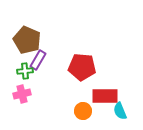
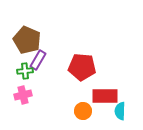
pink cross: moved 1 px right, 1 px down
cyan semicircle: rotated 24 degrees clockwise
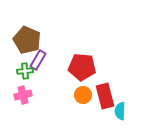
red rectangle: rotated 75 degrees clockwise
orange circle: moved 16 px up
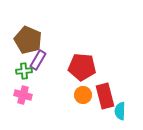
brown pentagon: moved 1 px right
green cross: moved 1 px left
pink cross: rotated 30 degrees clockwise
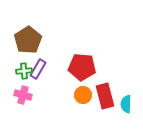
brown pentagon: rotated 16 degrees clockwise
purple rectangle: moved 9 px down
cyan semicircle: moved 6 px right, 7 px up
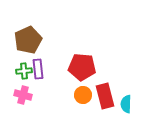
brown pentagon: rotated 8 degrees clockwise
purple rectangle: rotated 36 degrees counterclockwise
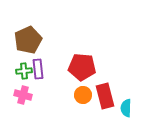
cyan semicircle: moved 4 px down
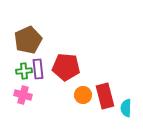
red pentagon: moved 16 px left
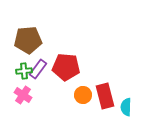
brown pentagon: rotated 20 degrees clockwise
purple rectangle: rotated 42 degrees clockwise
pink cross: rotated 18 degrees clockwise
cyan semicircle: moved 1 px up
